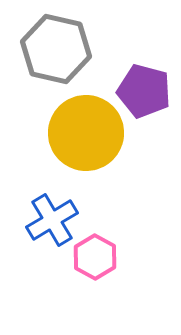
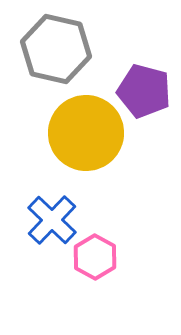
blue cross: rotated 15 degrees counterclockwise
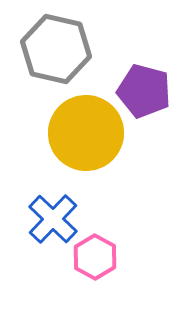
blue cross: moved 1 px right, 1 px up
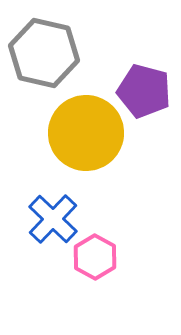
gray hexagon: moved 12 px left, 4 px down
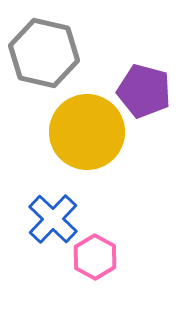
yellow circle: moved 1 px right, 1 px up
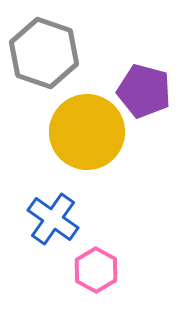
gray hexagon: rotated 6 degrees clockwise
blue cross: rotated 9 degrees counterclockwise
pink hexagon: moved 1 px right, 13 px down
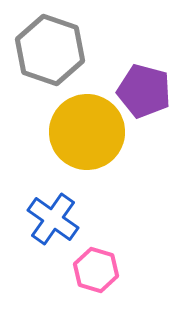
gray hexagon: moved 6 px right, 3 px up
pink hexagon: rotated 12 degrees counterclockwise
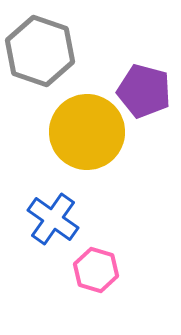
gray hexagon: moved 10 px left, 1 px down
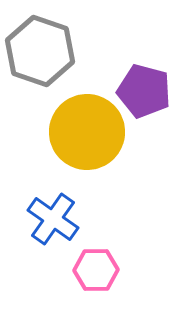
pink hexagon: rotated 18 degrees counterclockwise
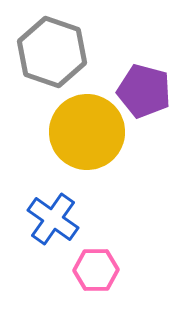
gray hexagon: moved 12 px right, 1 px down
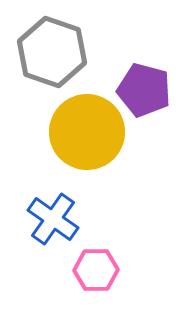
purple pentagon: moved 1 px up
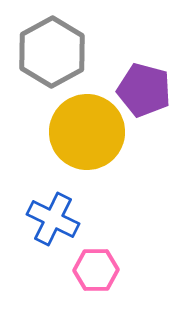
gray hexagon: rotated 12 degrees clockwise
blue cross: rotated 9 degrees counterclockwise
